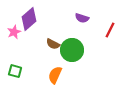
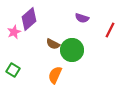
green square: moved 2 px left, 1 px up; rotated 16 degrees clockwise
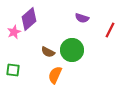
brown semicircle: moved 5 px left, 8 px down
green square: rotated 24 degrees counterclockwise
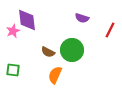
purple diamond: moved 2 px left, 1 px down; rotated 55 degrees counterclockwise
pink star: moved 1 px left, 1 px up
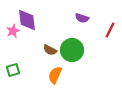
brown semicircle: moved 2 px right, 2 px up
green square: rotated 24 degrees counterclockwise
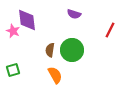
purple semicircle: moved 8 px left, 4 px up
pink star: rotated 24 degrees counterclockwise
brown semicircle: rotated 72 degrees clockwise
orange semicircle: rotated 126 degrees clockwise
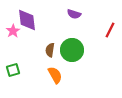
pink star: rotated 16 degrees clockwise
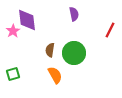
purple semicircle: rotated 120 degrees counterclockwise
green circle: moved 2 px right, 3 px down
green square: moved 4 px down
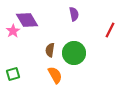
purple diamond: rotated 25 degrees counterclockwise
